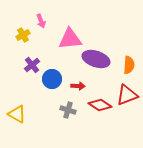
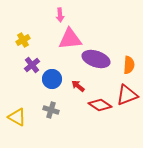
pink arrow: moved 19 px right, 6 px up; rotated 16 degrees clockwise
yellow cross: moved 5 px down
red arrow: rotated 144 degrees counterclockwise
gray cross: moved 17 px left
yellow triangle: moved 3 px down
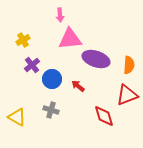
red diamond: moved 4 px right, 11 px down; rotated 40 degrees clockwise
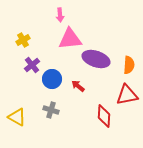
red triangle: rotated 10 degrees clockwise
red diamond: rotated 20 degrees clockwise
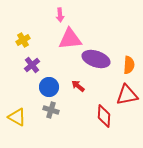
blue circle: moved 3 px left, 8 px down
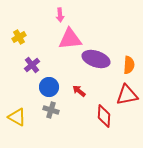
yellow cross: moved 4 px left, 3 px up
red arrow: moved 1 px right, 5 px down
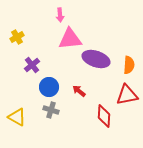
yellow cross: moved 2 px left
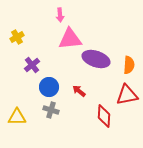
yellow triangle: rotated 30 degrees counterclockwise
